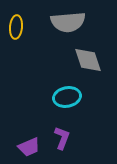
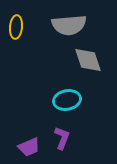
gray semicircle: moved 1 px right, 3 px down
cyan ellipse: moved 3 px down
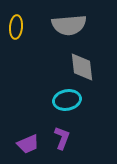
gray diamond: moved 6 px left, 7 px down; rotated 12 degrees clockwise
purple trapezoid: moved 1 px left, 3 px up
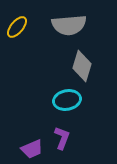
yellow ellipse: moved 1 px right; rotated 35 degrees clockwise
gray diamond: moved 1 px up; rotated 24 degrees clockwise
purple trapezoid: moved 4 px right, 5 px down
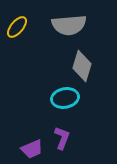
cyan ellipse: moved 2 px left, 2 px up
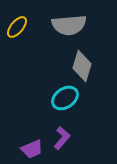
cyan ellipse: rotated 24 degrees counterclockwise
purple L-shape: rotated 20 degrees clockwise
